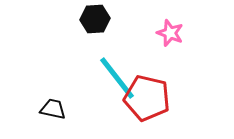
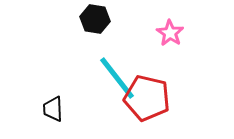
black hexagon: rotated 12 degrees clockwise
pink star: rotated 12 degrees clockwise
black trapezoid: rotated 104 degrees counterclockwise
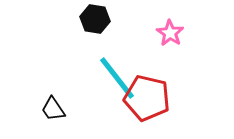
black trapezoid: rotated 32 degrees counterclockwise
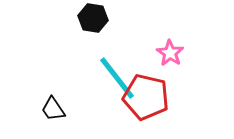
black hexagon: moved 2 px left, 1 px up
pink star: moved 20 px down
red pentagon: moved 1 px left, 1 px up
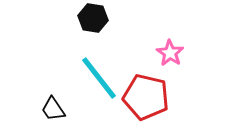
cyan line: moved 18 px left
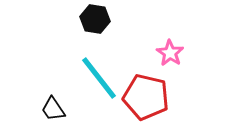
black hexagon: moved 2 px right, 1 px down
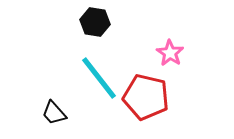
black hexagon: moved 3 px down
black trapezoid: moved 1 px right, 4 px down; rotated 8 degrees counterclockwise
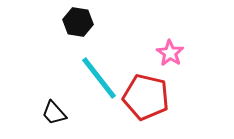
black hexagon: moved 17 px left
